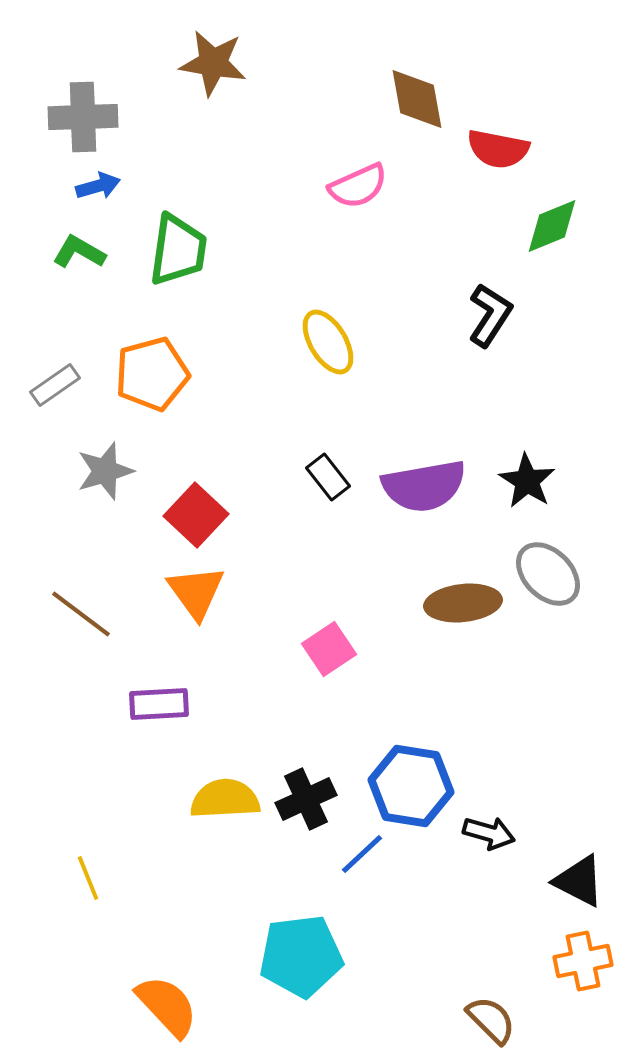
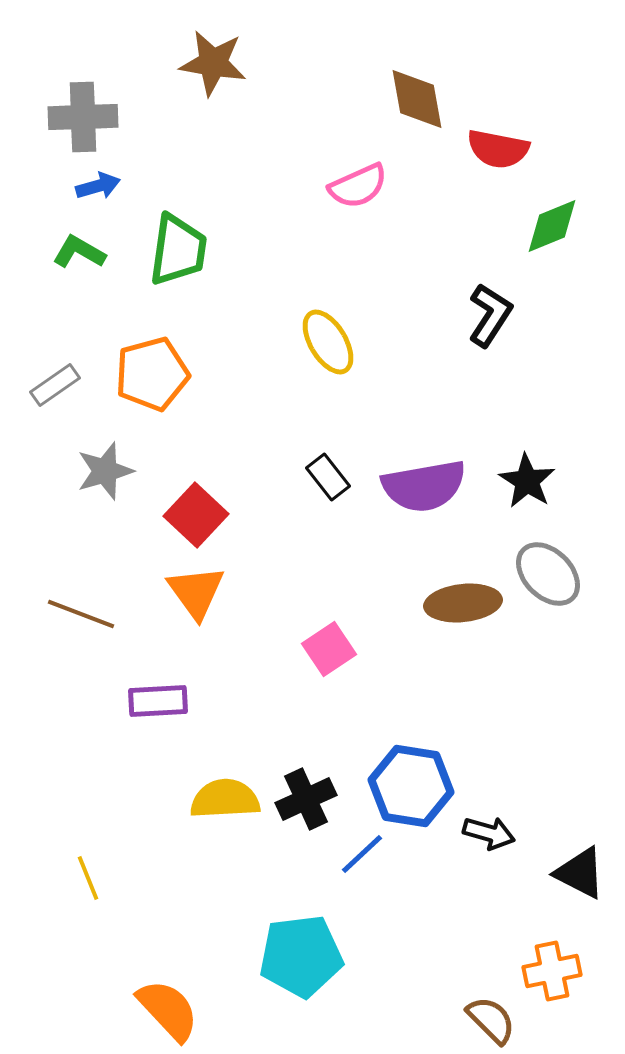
brown line: rotated 16 degrees counterclockwise
purple rectangle: moved 1 px left, 3 px up
black triangle: moved 1 px right, 8 px up
orange cross: moved 31 px left, 10 px down
orange semicircle: moved 1 px right, 4 px down
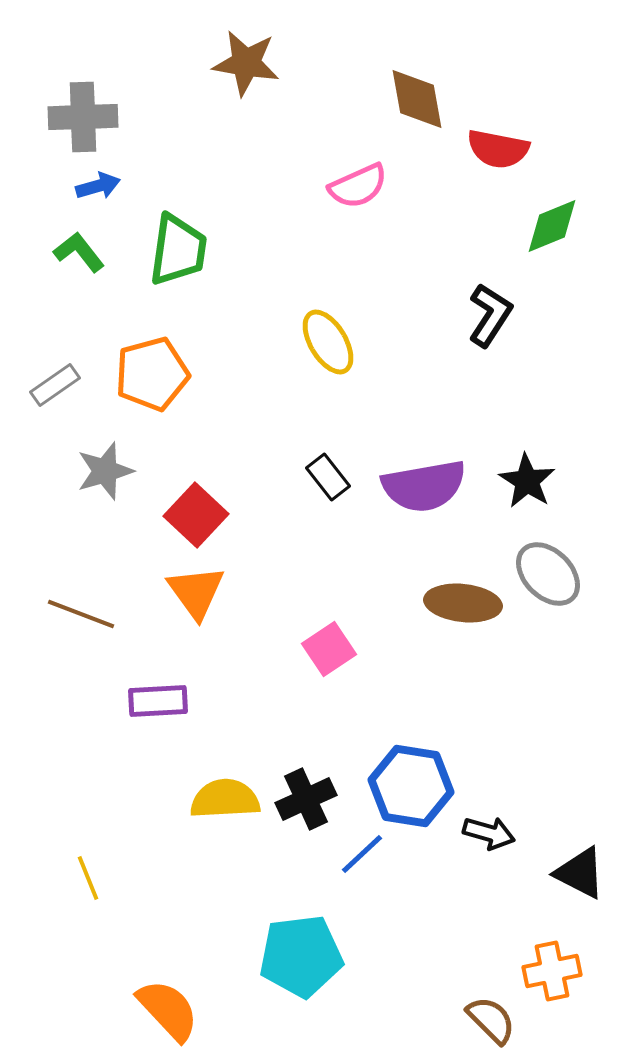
brown star: moved 33 px right
green L-shape: rotated 22 degrees clockwise
brown ellipse: rotated 12 degrees clockwise
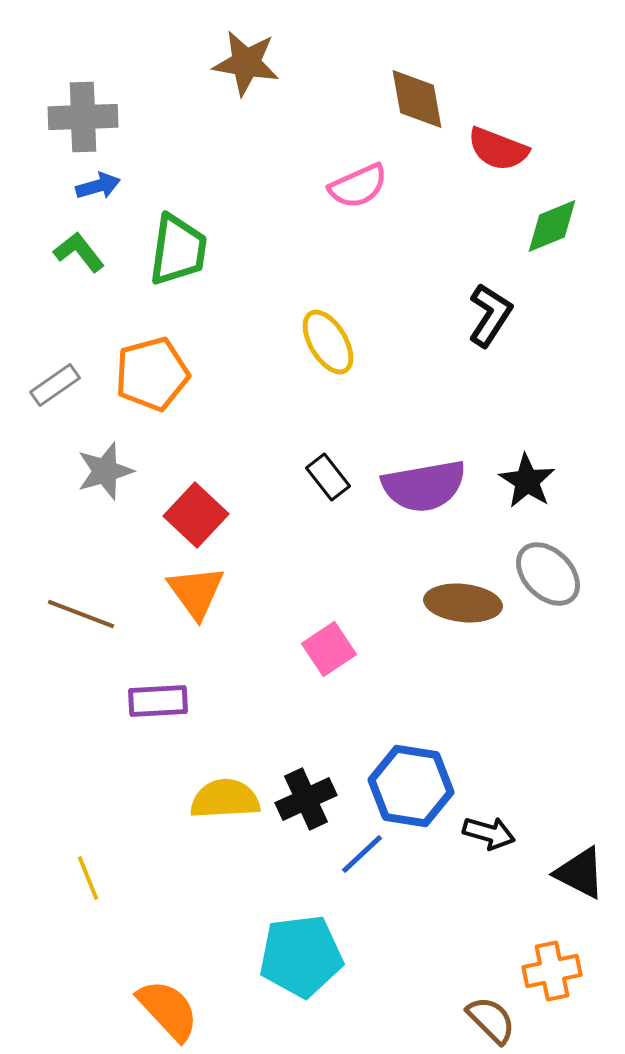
red semicircle: rotated 10 degrees clockwise
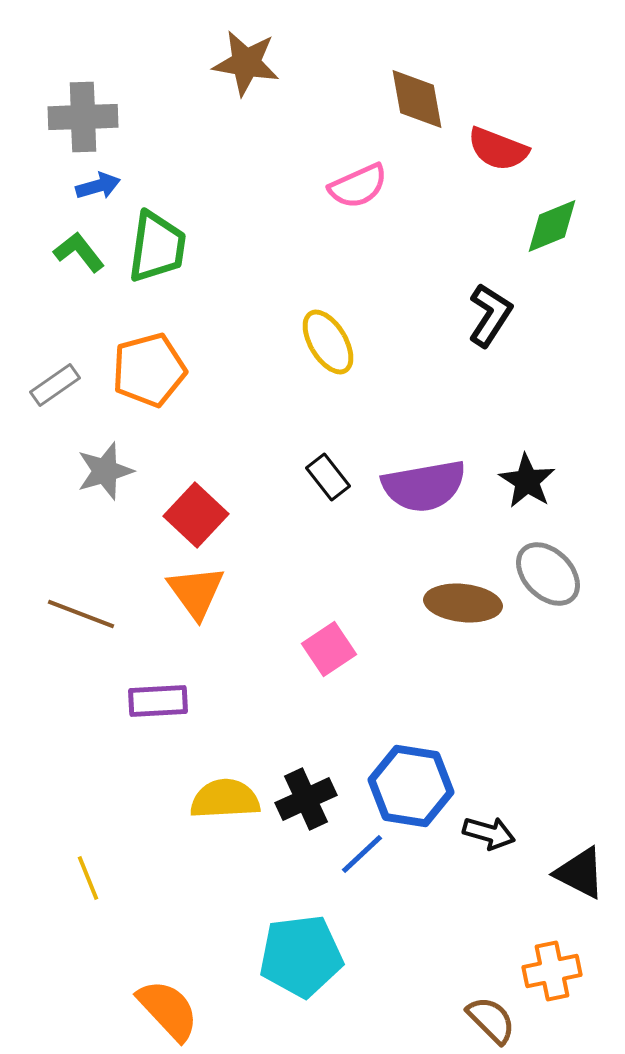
green trapezoid: moved 21 px left, 3 px up
orange pentagon: moved 3 px left, 4 px up
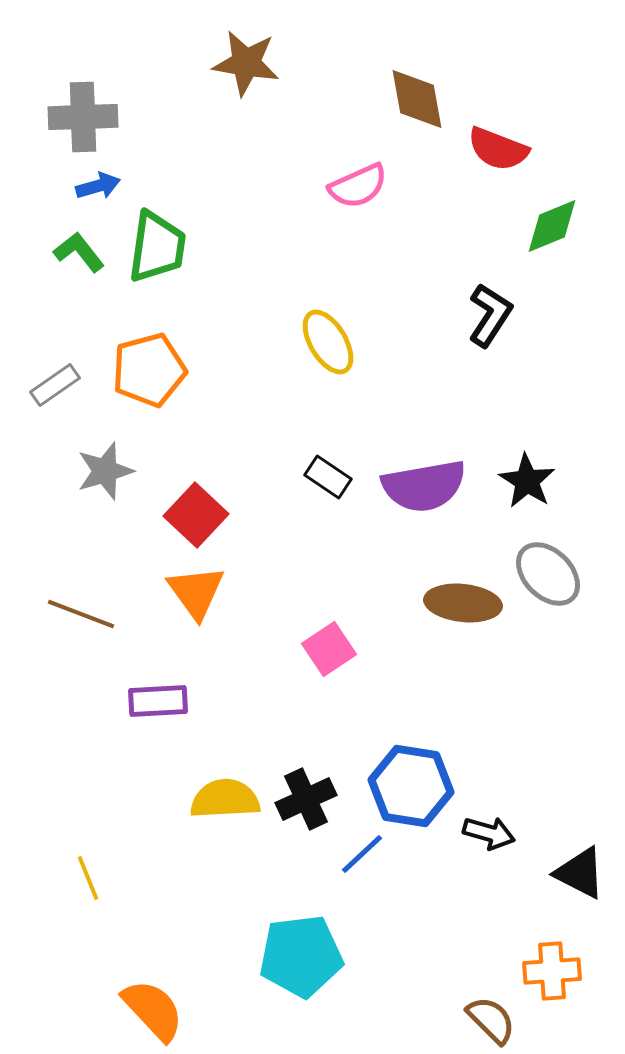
black rectangle: rotated 18 degrees counterclockwise
orange cross: rotated 8 degrees clockwise
orange semicircle: moved 15 px left
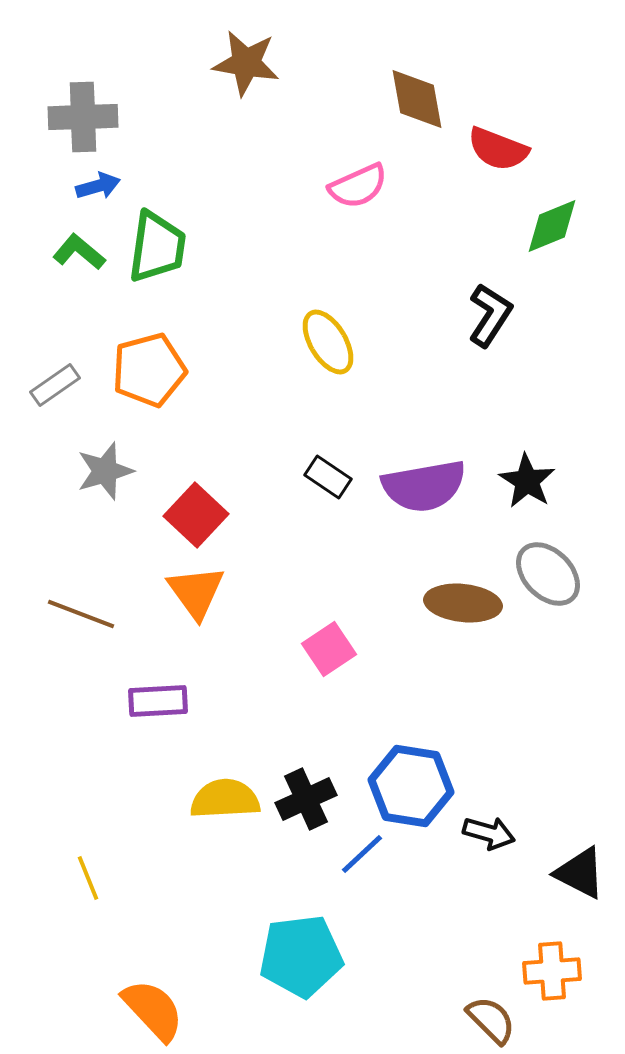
green L-shape: rotated 12 degrees counterclockwise
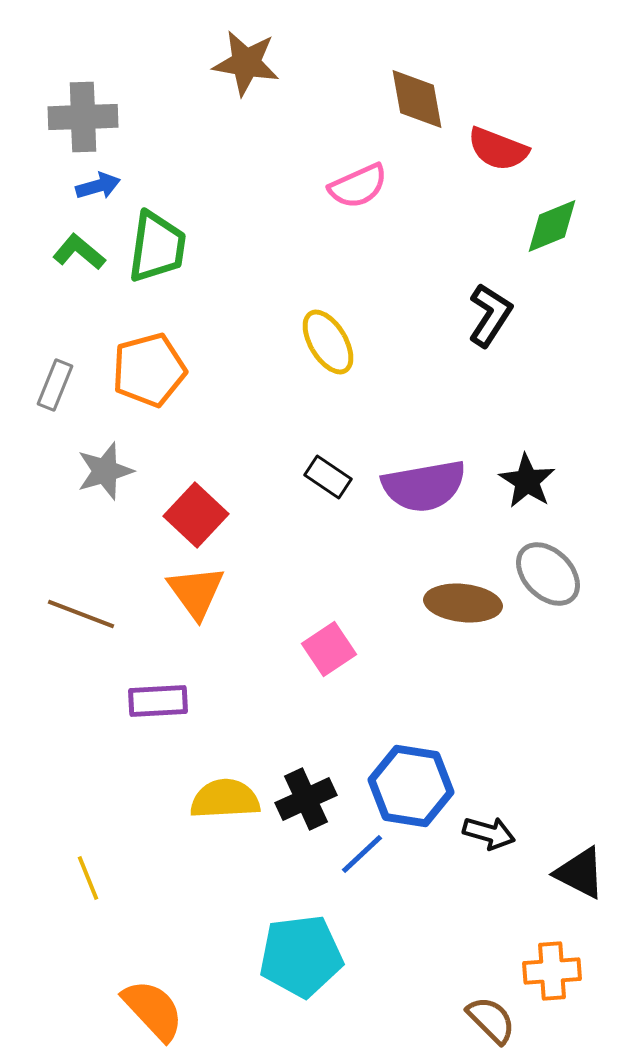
gray rectangle: rotated 33 degrees counterclockwise
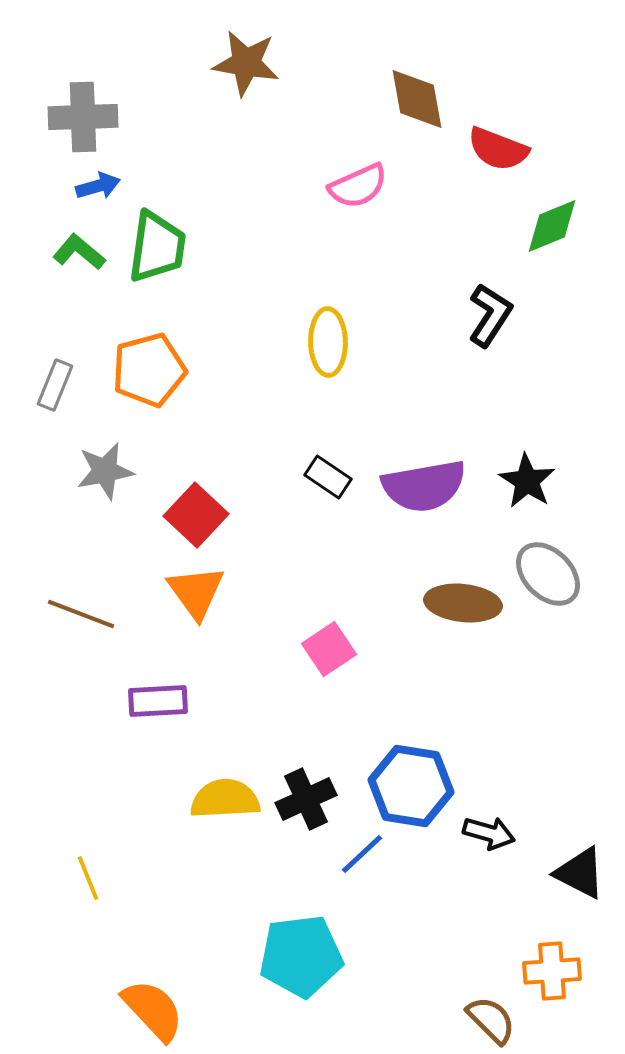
yellow ellipse: rotated 30 degrees clockwise
gray star: rotated 6 degrees clockwise
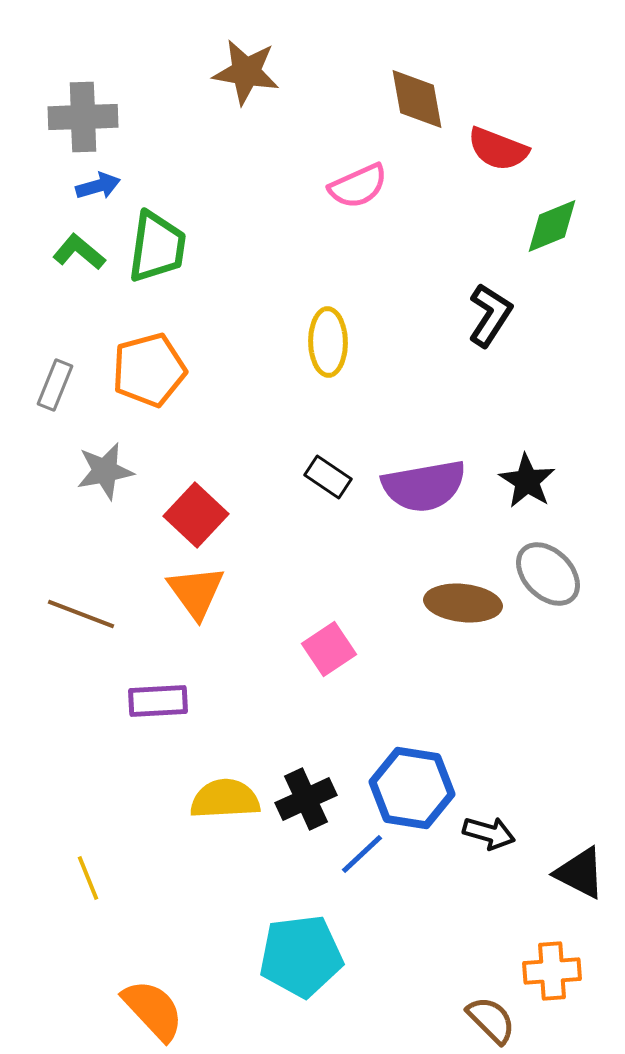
brown star: moved 9 px down
blue hexagon: moved 1 px right, 2 px down
